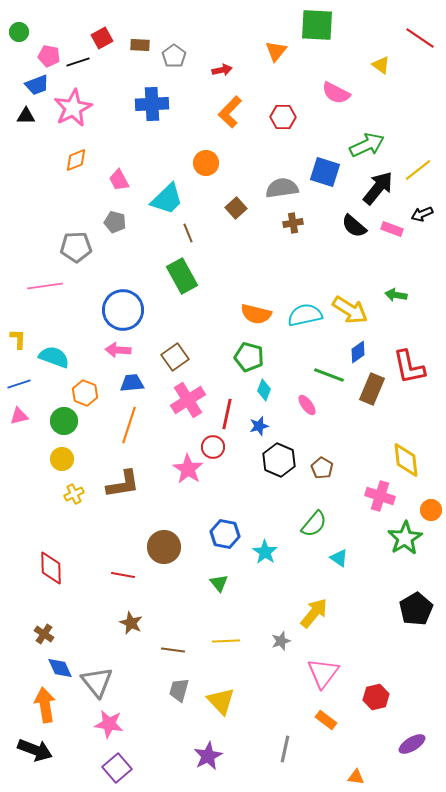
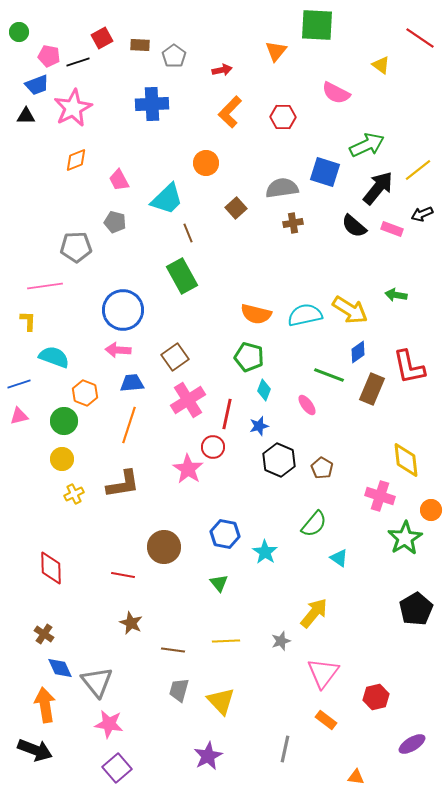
yellow L-shape at (18, 339): moved 10 px right, 18 px up
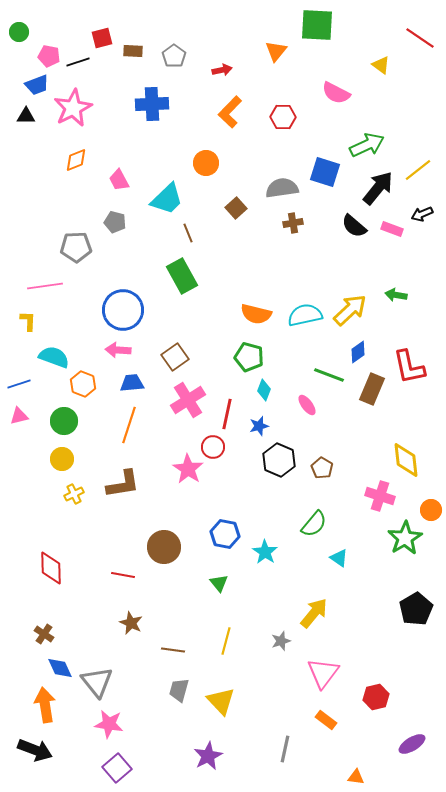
red square at (102, 38): rotated 15 degrees clockwise
brown rectangle at (140, 45): moved 7 px left, 6 px down
yellow arrow at (350, 310): rotated 75 degrees counterclockwise
orange hexagon at (85, 393): moved 2 px left, 9 px up
yellow line at (226, 641): rotated 72 degrees counterclockwise
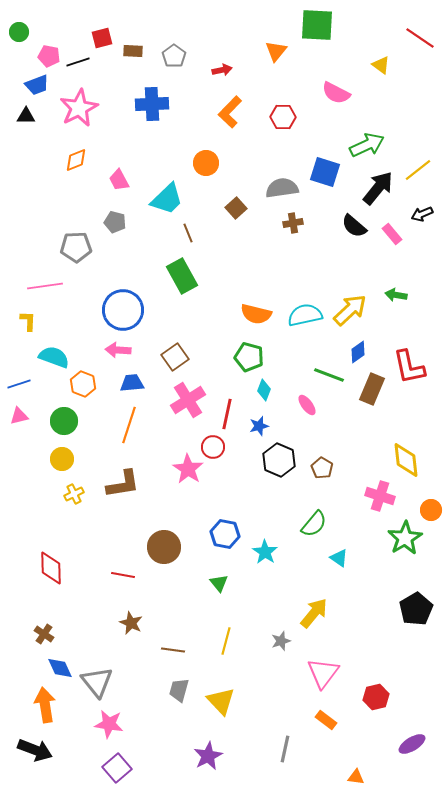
pink star at (73, 108): moved 6 px right
pink rectangle at (392, 229): moved 5 px down; rotated 30 degrees clockwise
